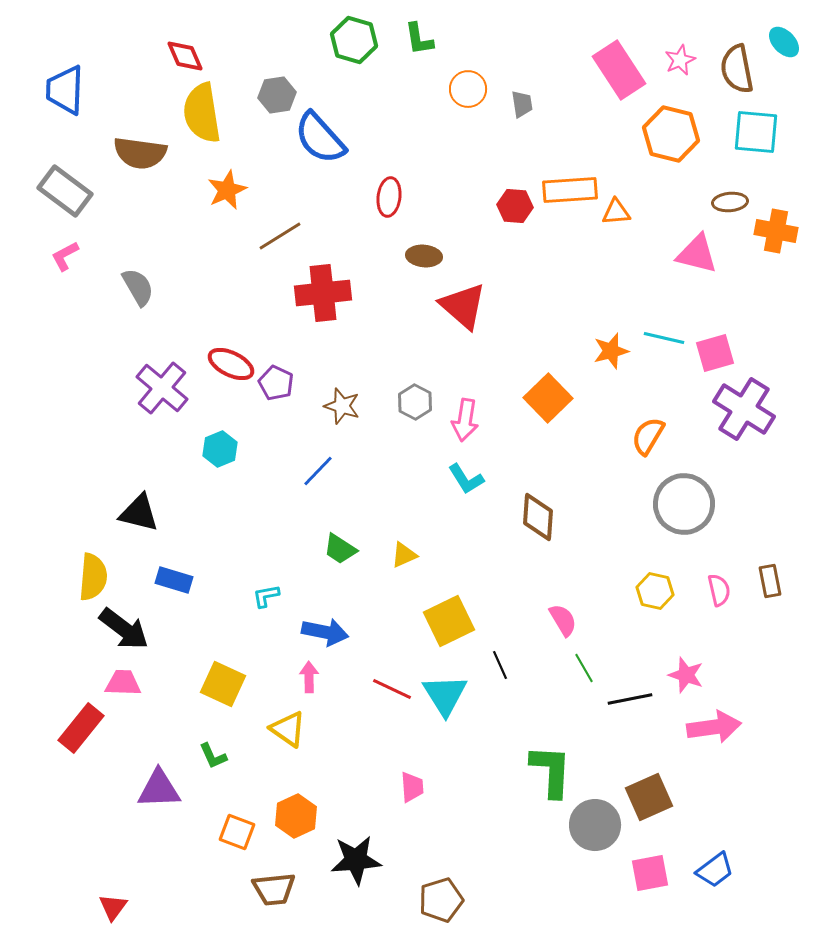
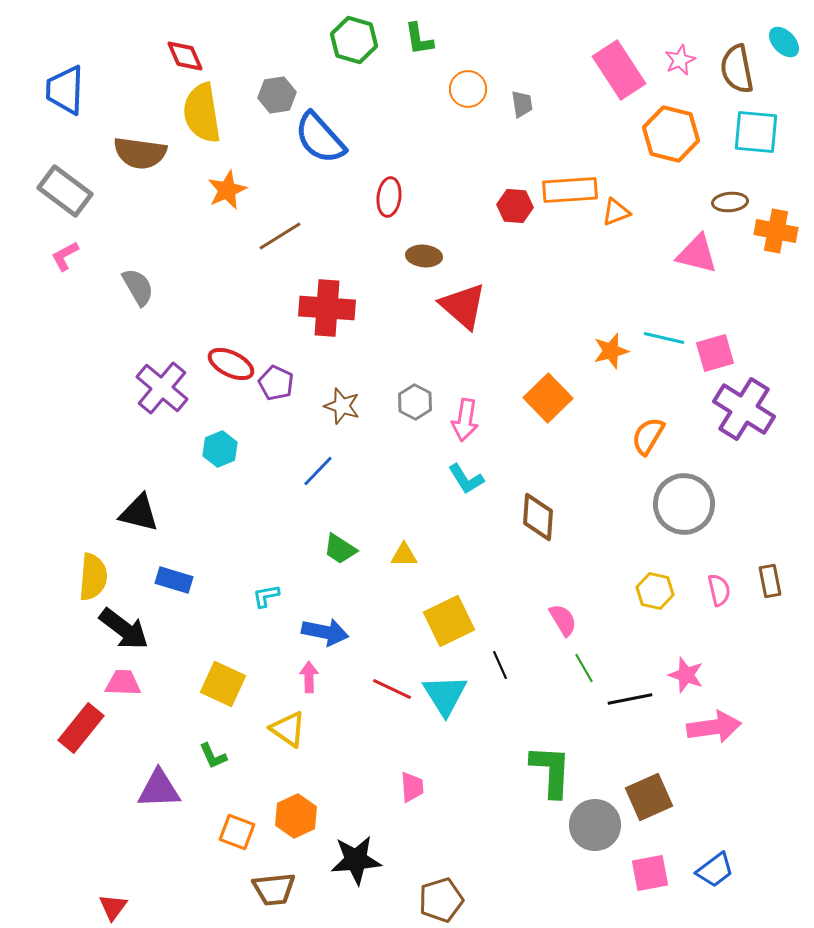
orange triangle at (616, 212): rotated 16 degrees counterclockwise
red cross at (323, 293): moved 4 px right, 15 px down; rotated 10 degrees clockwise
yellow triangle at (404, 555): rotated 24 degrees clockwise
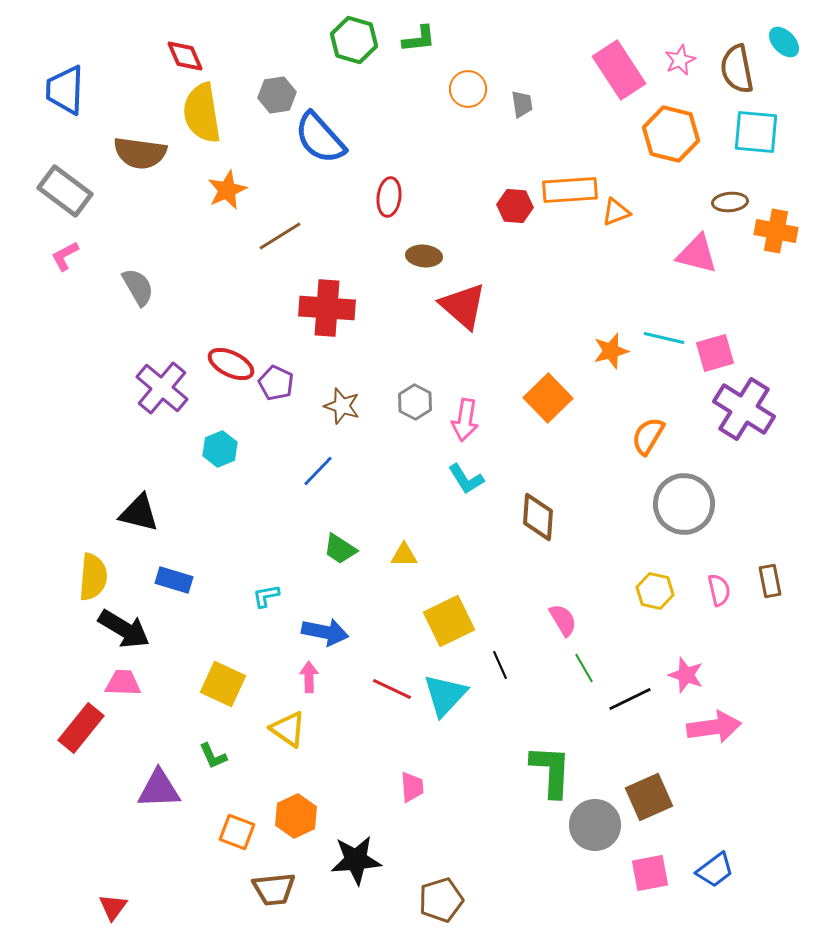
green L-shape at (419, 39): rotated 87 degrees counterclockwise
black arrow at (124, 629): rotated 6 degrees counterclockwise
cyan triangle at (445, 695): rotated 15 degrees clockwise
black line at (630, 699): rotated 15 degrees counterclockwise
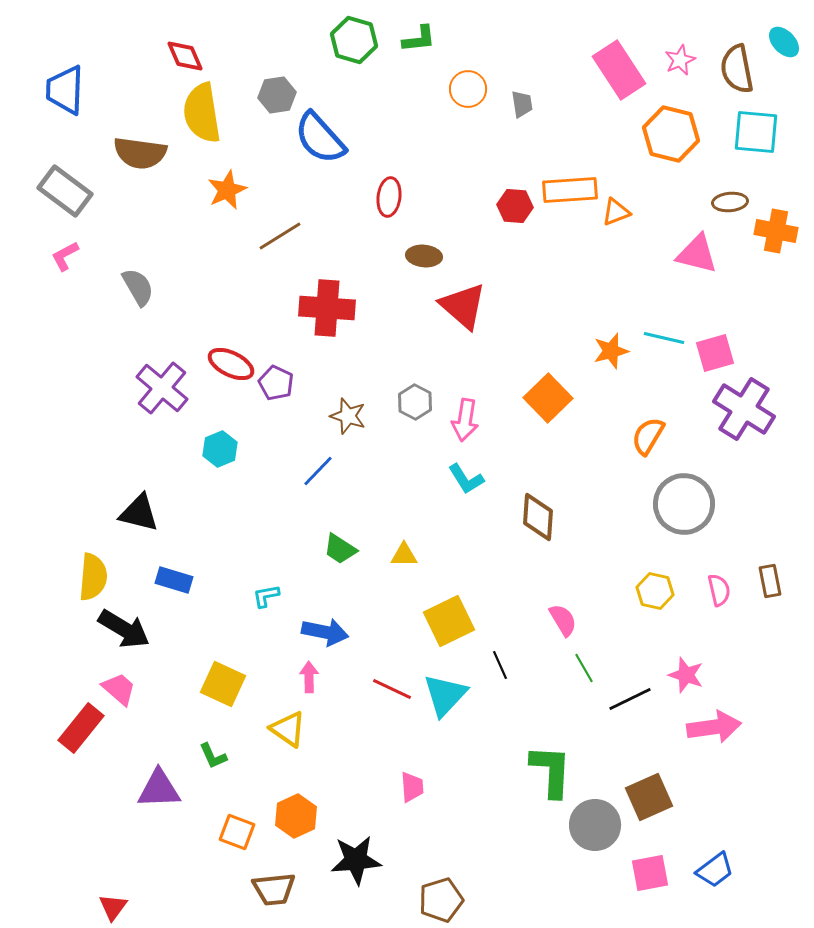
brown star at (342, 406): moved 6 px right, 10 px down
pink trapezoid at (123, 683): moved 4 px left, 6 px down; rotated 39 degrees clockwise
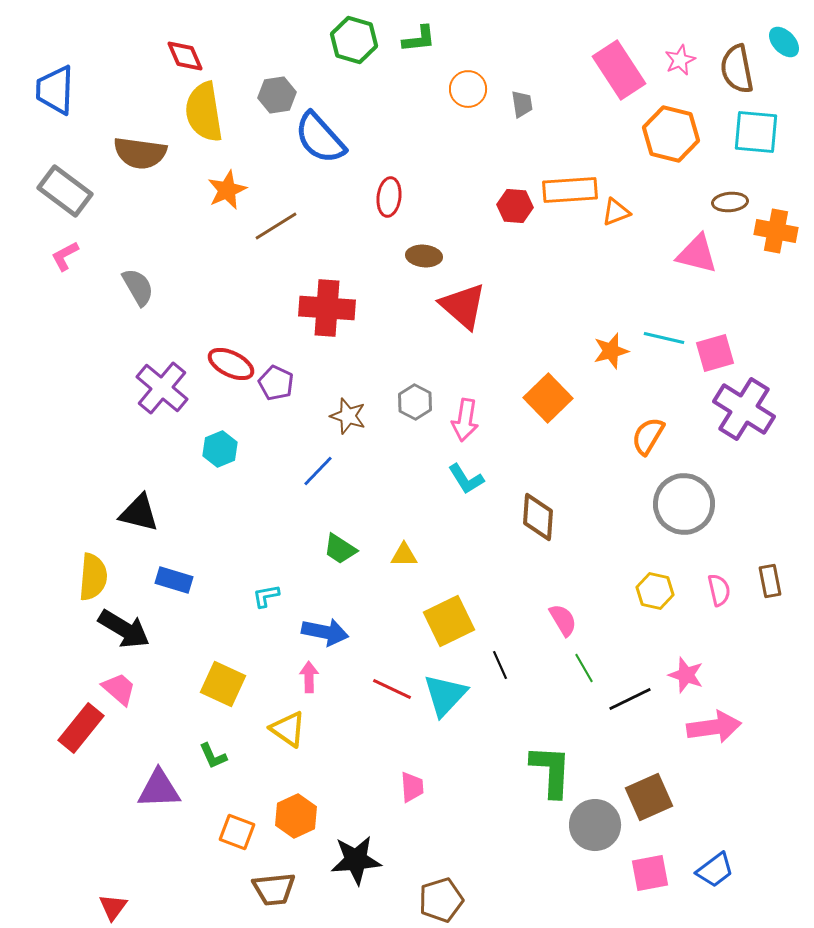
blue trapezoid at (65, 90): moved 10 px left
yellow semicircle at (202, 113): moved 2 px right, 1 px up
brown line at (280, 236): moved 4 px left, 10 px up
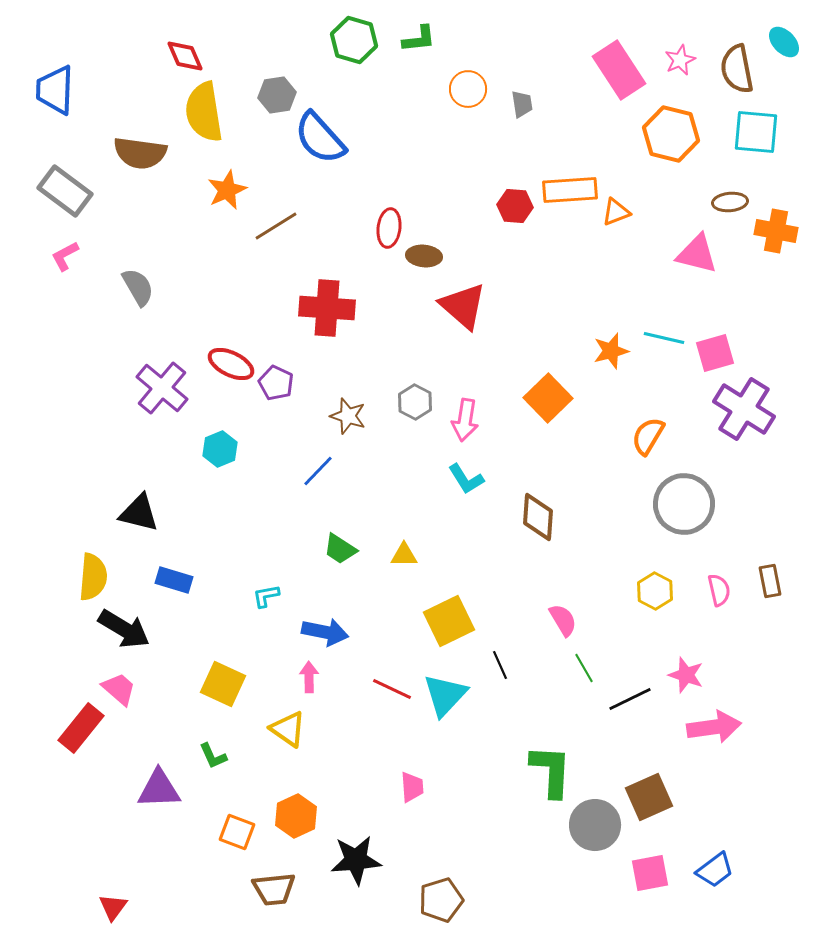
red ellipse at (389, 197): moved 31 px down
yellow hexagon at (655, 591): rotated 15 degrees clockwise
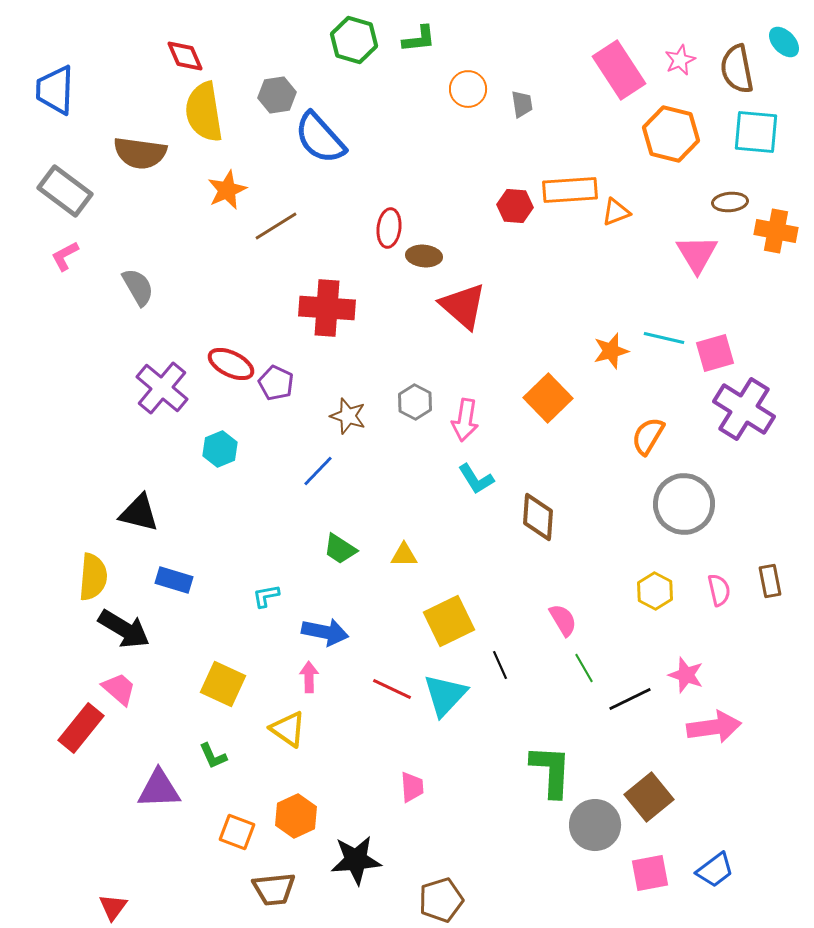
pink triangle at (697, 254): rotated 45 degrees clockwise
cyan L-shape at (466, 479): moved 10 px right
brown square at (649, 797): rotated 15 degrees counterclockwise
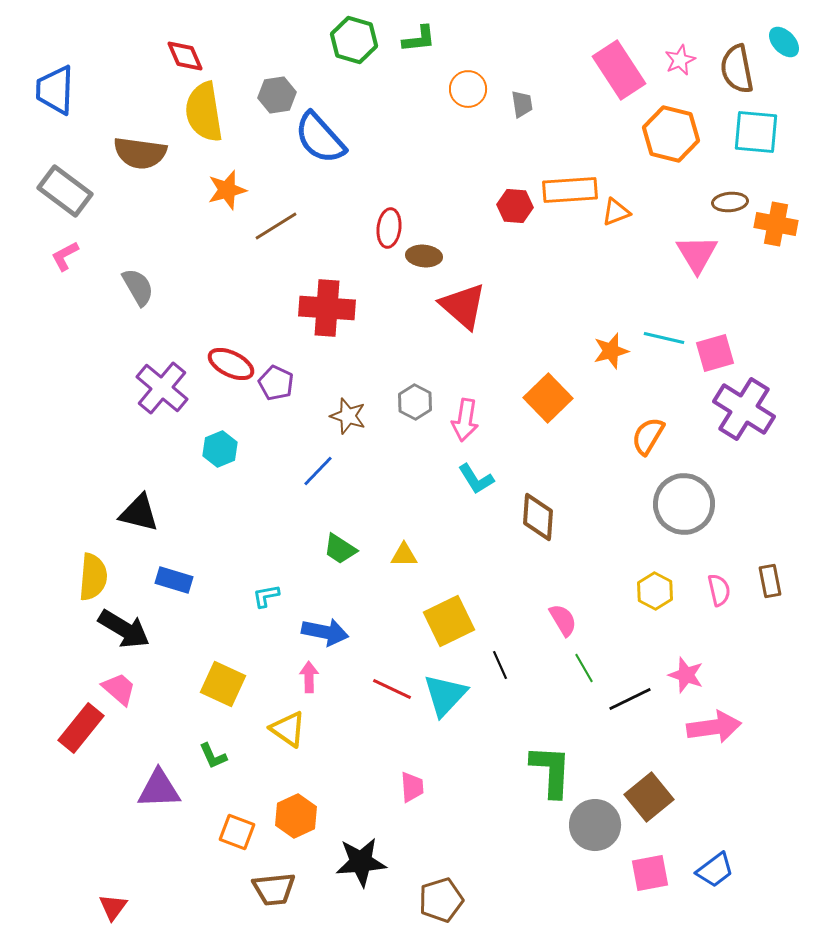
orange star at (227, 190): rotated 9 degrees clockwise
orange cross at (776, 231): moved 7 px up
black star at (356, 860): moved 5 px right, 2 px down
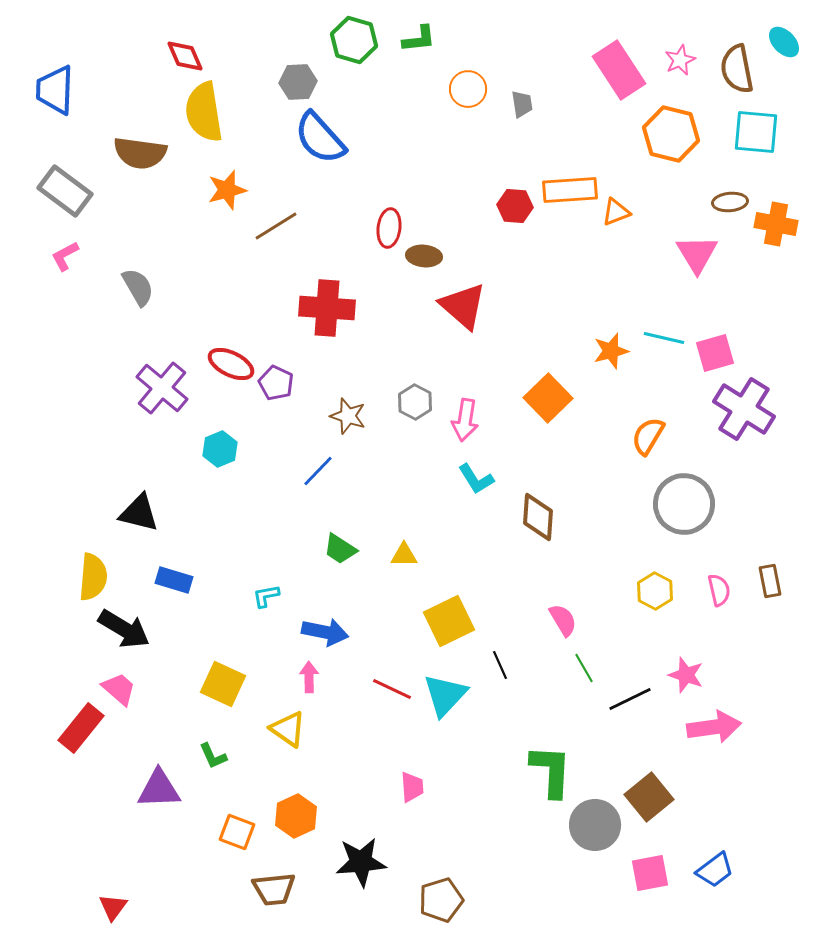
gray hexagon at (277, 95): moved 21 px right, 13 px up; rotated 6 degrees clockwise
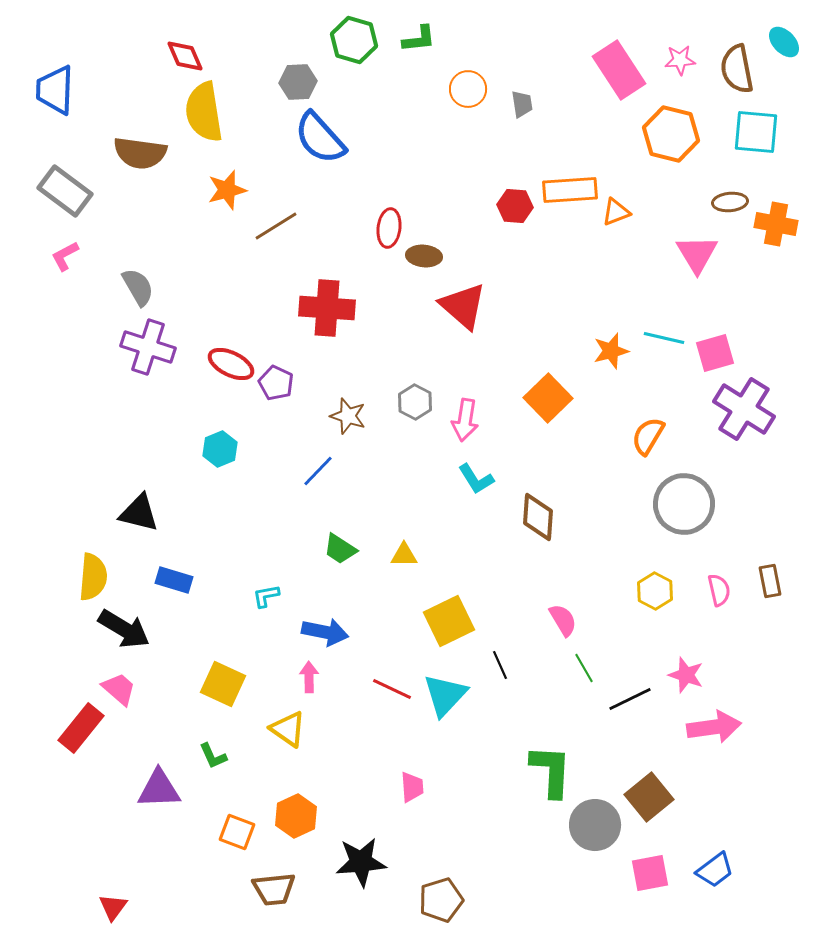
pink star at (680, 60): rotated 20 degrees clockwise
purple cross at (162, 388): moved 14 px left, 41 px up; rotated 22 degrees counterclockwise
